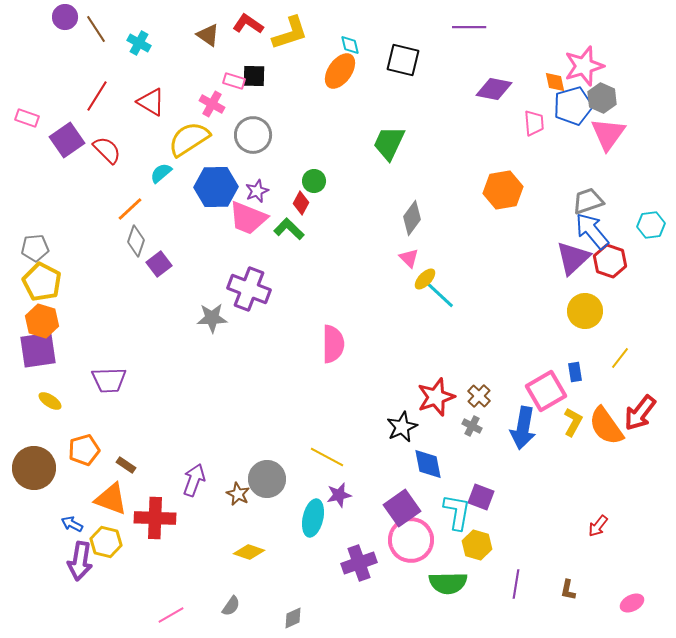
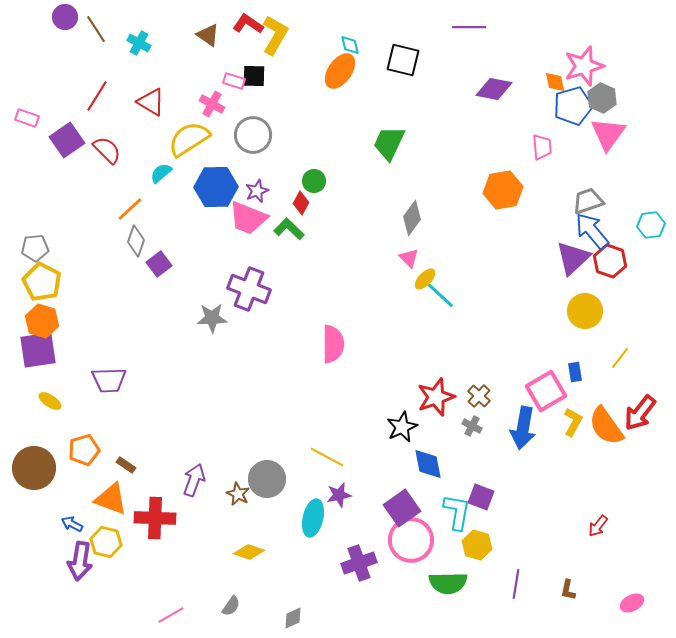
yellow L-shape at (290, 33): moved 15 px left, 2 px down; rotated 42 degrees counterclockwise
pink trapezoid at (534, 123): moved 8 px right, 24 px down
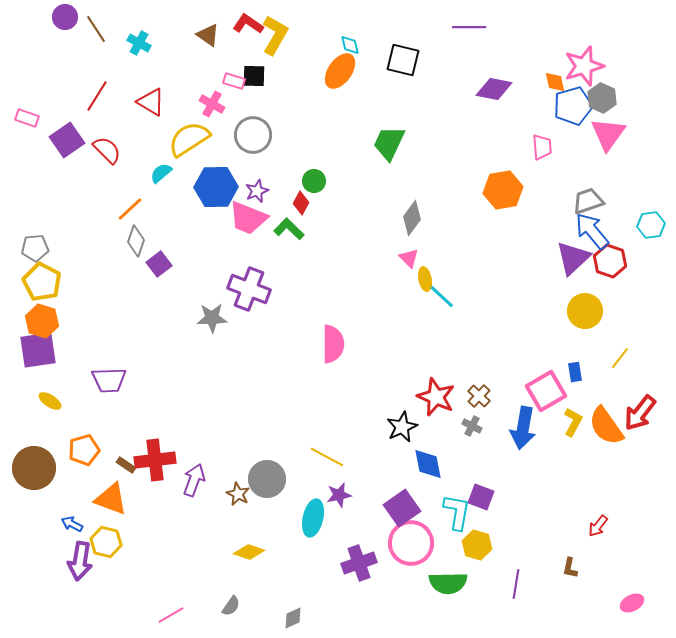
yellow ellipse at (425, 279): rotated 55 degrees counterclockwise
red star at (436, 397): rotated 30 degrees counterclockwise
red cross at (155, 518): moved 58 px up; rotated 9 degrees counterclockwise
pink circle at (411, 540): moved 3 px down
brown L-shape at (568, 590): moved 2 px right, 22 px up
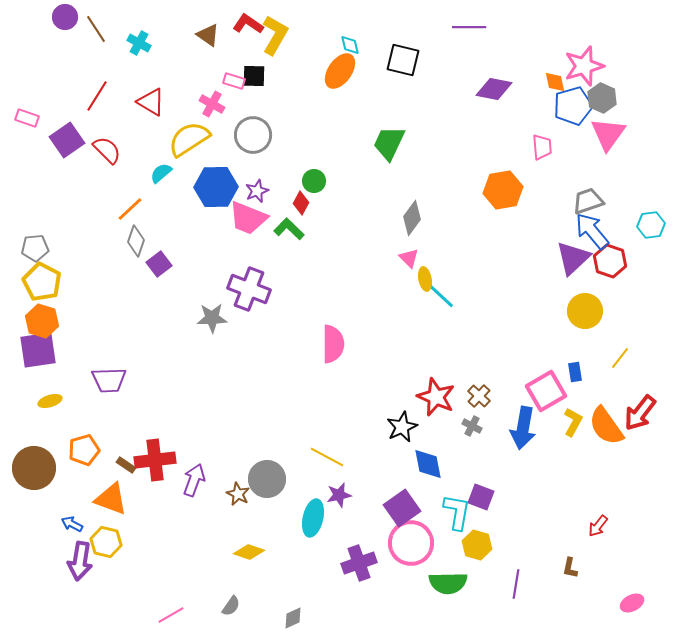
yellow ellipse at (50, 401): rotated 50 degrees counterclockwise
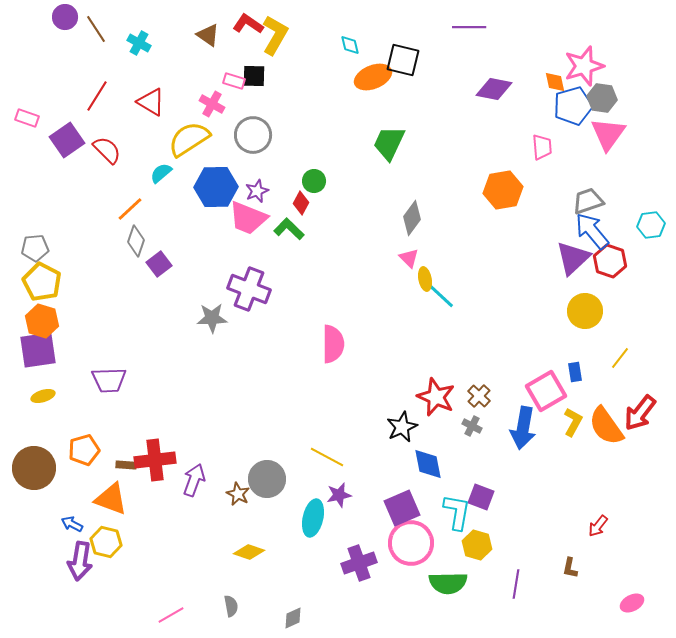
orange ellipse at (340, 71): moved 33 px right, 6 px down; rotated 33 degrees clockwise
gray hexagon at (602, 98): rotated 16 degrees counterclockwise
yellow ellipse at (50, 401): moved 7 px left, 5 px up
brown rectangle at (126, 465): rotated 30 degrees counterclockwise
purple square at (402, 508): rotated 12 degrees clockwise
gray semicircle at (231, 606): rotated 45 degrees counterclockwise
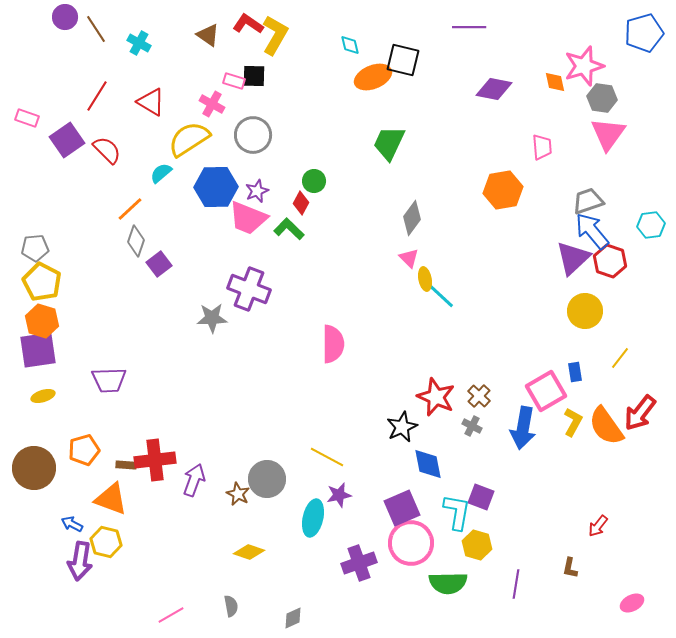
blue pentagon at (573, 106): moved 71 px right, 73 px up
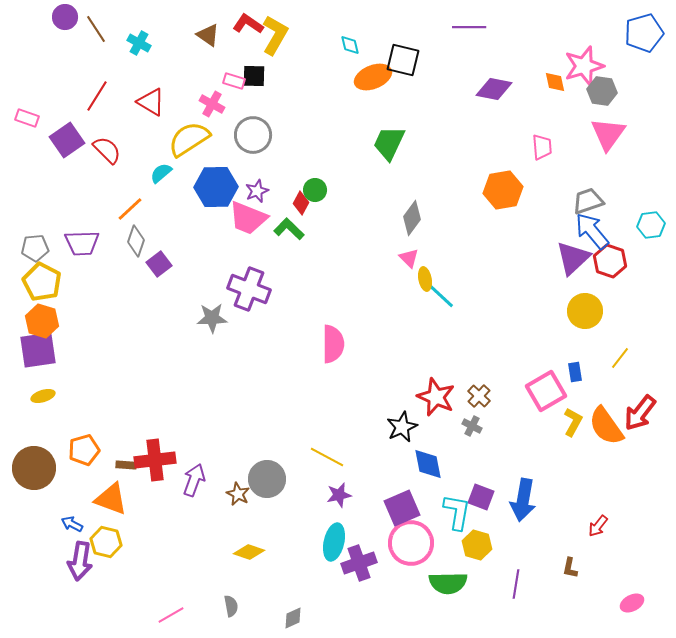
gray hexagon at (602, 98): moved 7 px up
green circle at (314, 181): moved 1 px right, 9 px down
purple trapezoid at (109, 380): moved 27 px left, 137 px up
blue arrow at (523, 428): moved 72 px down
cyan ellipse at (313, 518): moved 21 px right, 24 px down
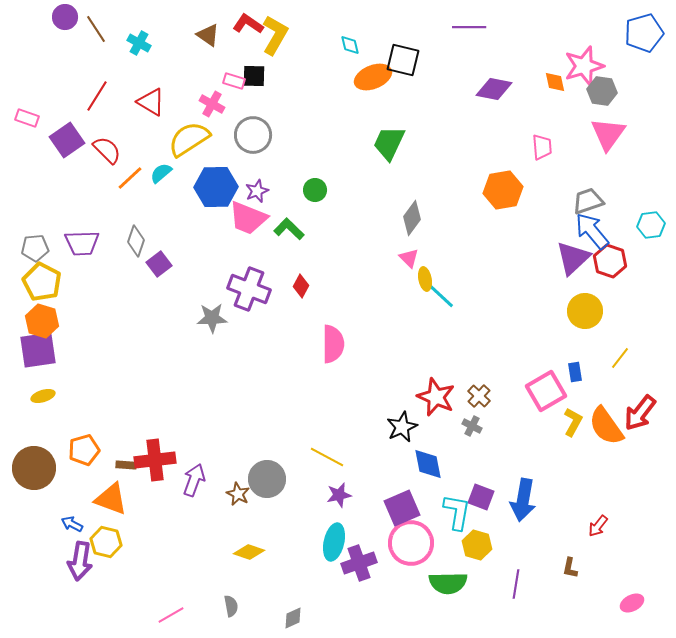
red diamond at (301, 203): moved 83 px down
orange line at (130, 209): moved 31 px up
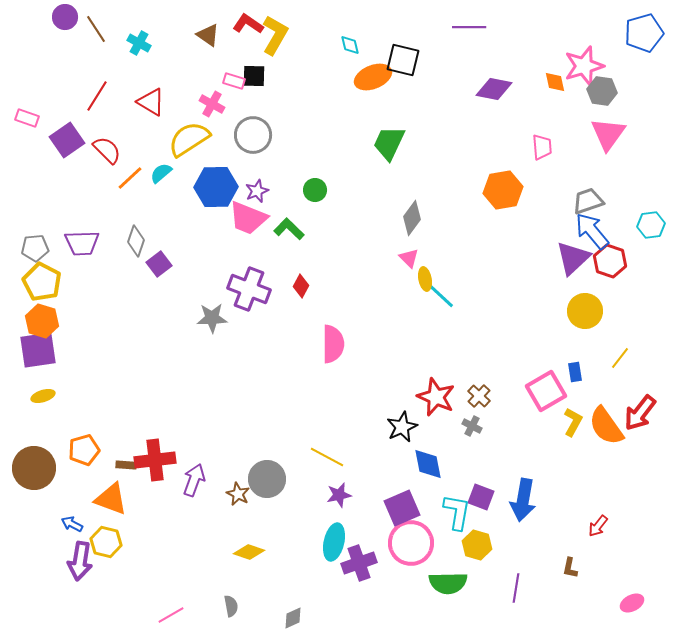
purple line at (516, 584): moved 4 px down
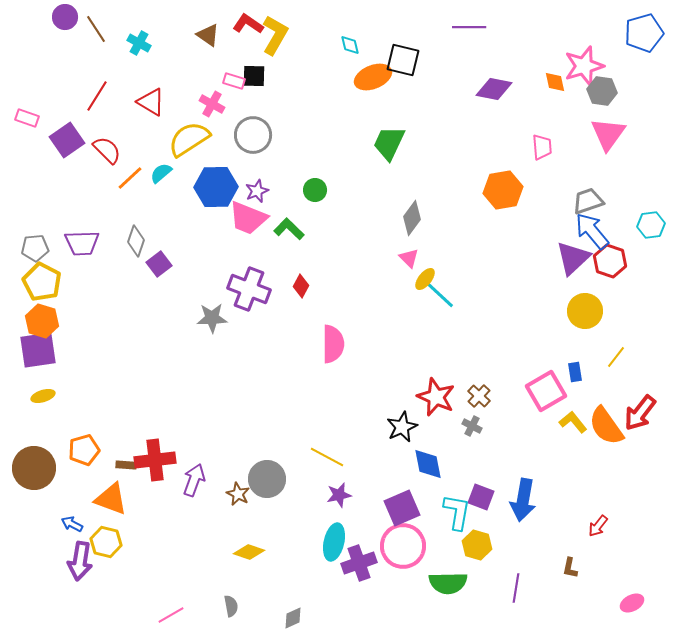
yellow ellipse at (425, 279): rotated 50 degrees clockwise
yellow line at (620, 358): moved 4 px left, 1 px up
yellow L-shape at (573, 422): rotated 68 degrees counterclockwise
pink circle at (411, 543): moved 8 px left, 3 px down
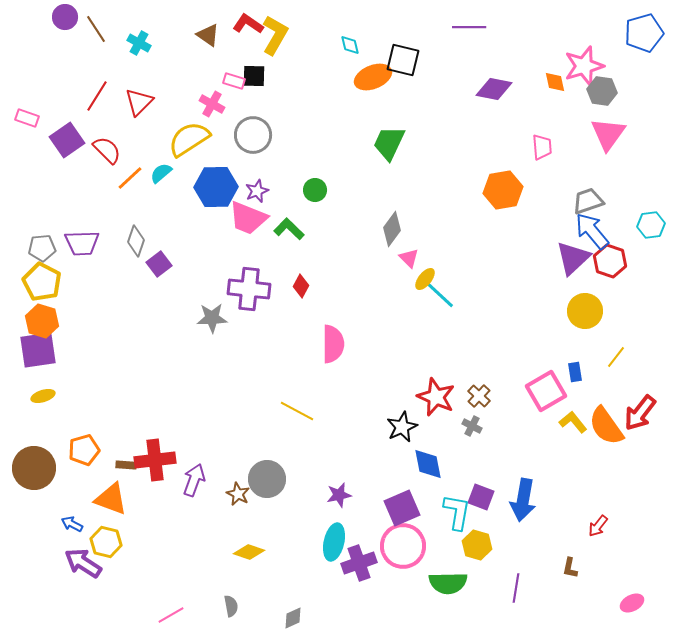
red triangle at (151, 102): moved 12 px left; rotated 44 degrees clockwise
gray diamond at (412, 218): moved 20 px left, 11 px down
gray pentagon at (35, 248): moved 7 px right
purple cross at (249, 289): rotated 15 degrees counterclockwise
yellow line at (327, 457): moved 30 px left, 46 px up
purple arrow at (80, 561): moved 3 px right, 2 px down; rotated 114 degrees clockwise
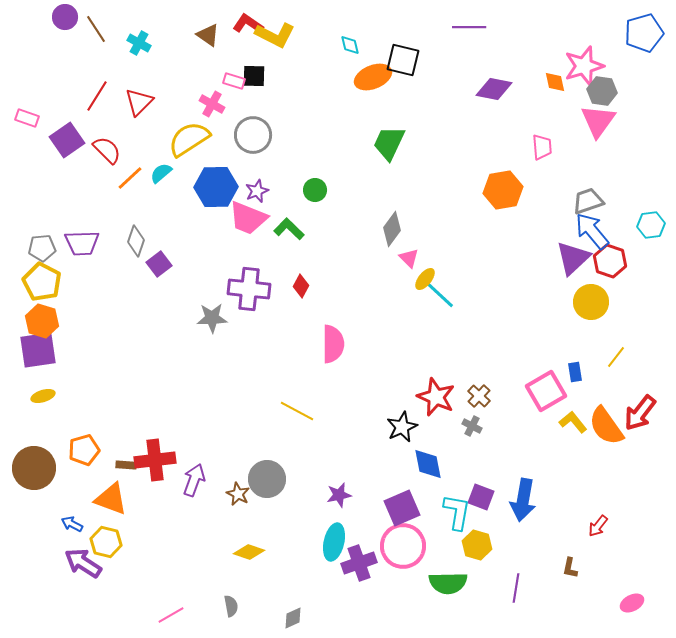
yellow L-shape at (275, 35): rotated 87 degrees clockwise
pink triangle at (608, 134): moved 10 px left, 13 px up
yellow circle at (585, 311): moved 6 px right, 9 px up
